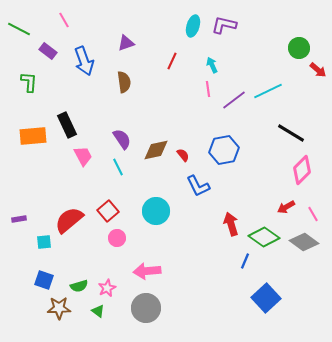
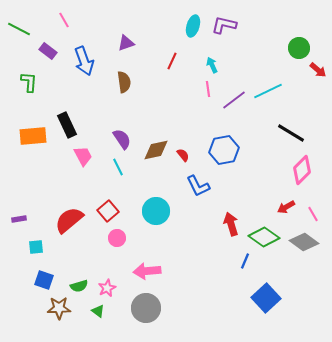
cyan square at (44, 242): moved 8 px left, 5 px down
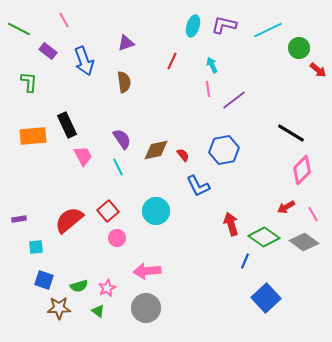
cyan line at (268, 91): moved 61 px up
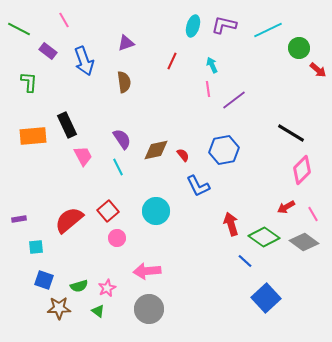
blue line at (245, 261): rotated 70 degrees counterclockwise
gray circle at (146, 308): moved 3 px right, 1 px down
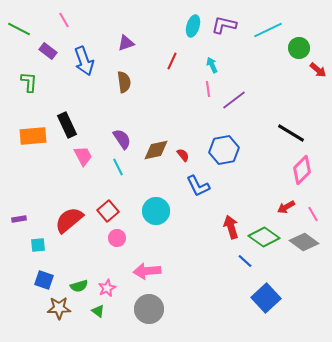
red arrow at (231, 224): moved 3 px down
cyan square at (36, 247): moved 2 px right, 2 px up
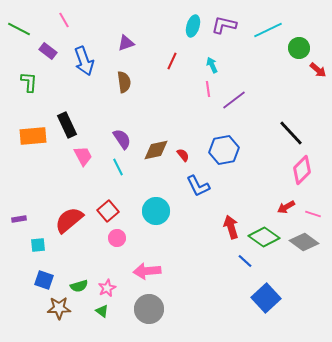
black line at (291, 133): rotated 16 degrees clockwise
pink line at (313, 214): rotated 42 degrees counterclockwise
green triangle at (98, 311): moved 4 px right
